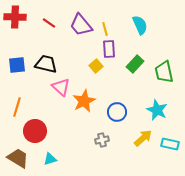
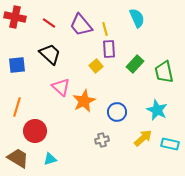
red cross: rotated 10 degrees clockwise
cyan semicircle: moved 3 px left, 7 px up
black trapezoid: moved 4 px right, 10 px up; rotated 30 degrees clockwise
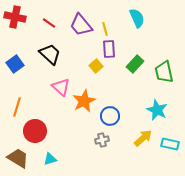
blue square: moved 2 px left, 1 px up; rotated 30 degrees counterclockwise
blue circle: moved 7 px left, 4 px down
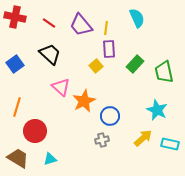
yellow line: moved 1 px right, 1 px up; rotated 24 degrees clockwise
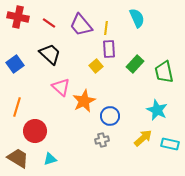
red cross: moved 3 px right
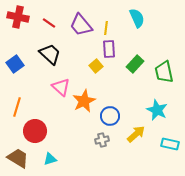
yellow arrow: moved 7 px left, 4 px up
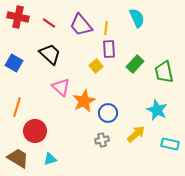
blue square: moved 1 px left, 1 px up; rotated 24 degrees counterclockwise
blue circle: moved 2 px left, 3 px up
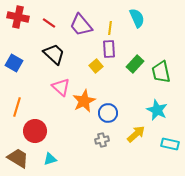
yellow line: moved 4 px right
black trapezoid: moved 4 px right
green trapezoid: moved 3 px left
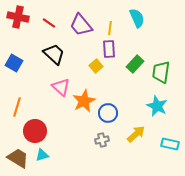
green trapezoid: rotated 20 degrees clockwise
cyan star: moved 4 px up
cyan triangle: moved 8 px left, 4 px up
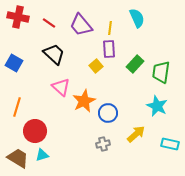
gray cross: moved 1 px right, 4 px down
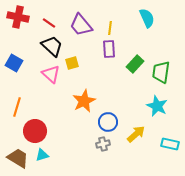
cyan semicircle: moved 10 px right
black trapezoid: moved 2 px left, 8 px up
yellow square: moved 24 px left, 3 px up; rotated 24 degrees clockwise
pink triangle: moved 10 px left, 13 px up
blue circle: moved 9 px down
